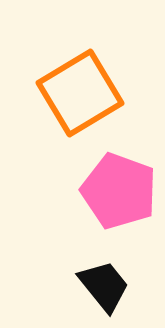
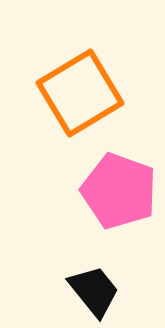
black trapezoid: moved 10 px left, 5 px down
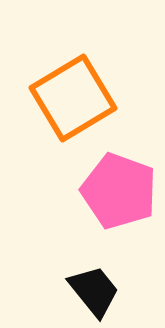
orange square: moved 7 px left, 5 px down
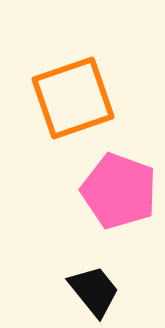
orange square: rotated 12 degrees clockwise
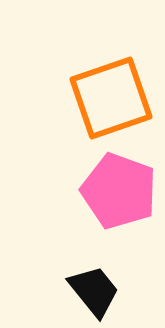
orange square: moved 38 px right
